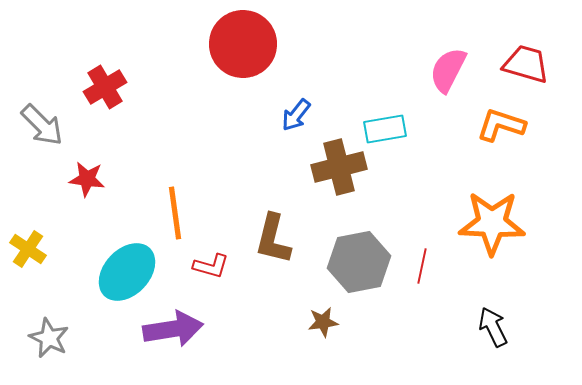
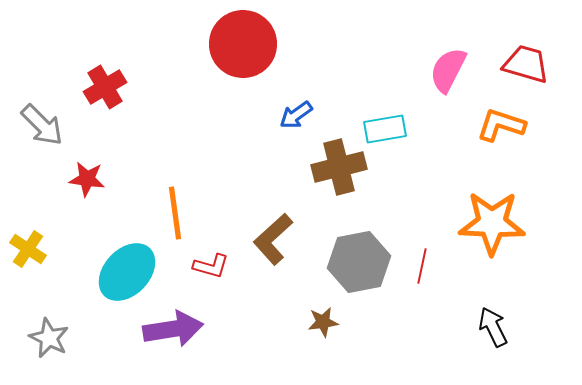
blue arrow: rotated 16 degrees clockwise
brown L-shape: rotated 34 degrees clockwise
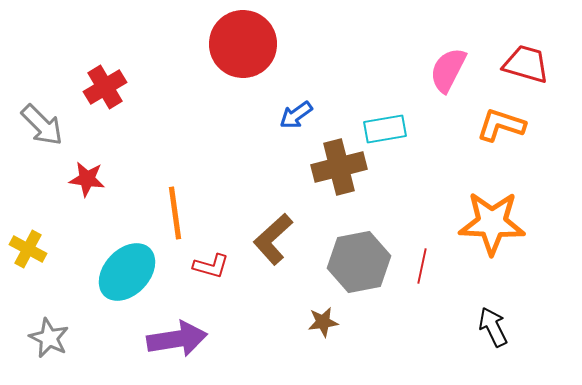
yellow cross: rotated 6 degrees counterclockwise
purple arrow: moved 4 px right, 10 px down
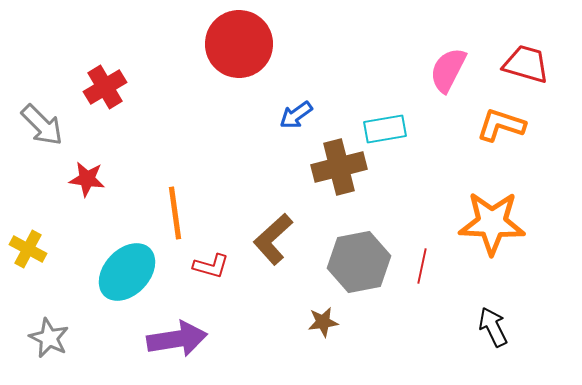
red circle: moved 4 px left
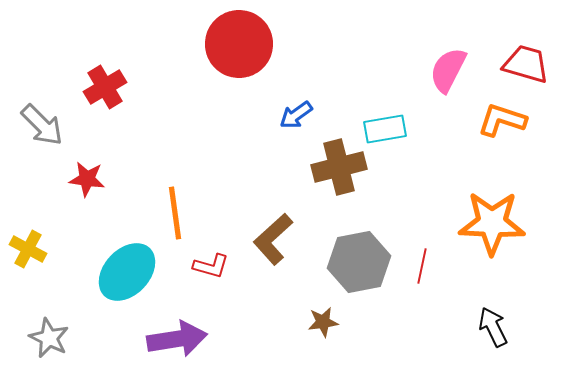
orange L-shape: moved 1 px right, 5 px up
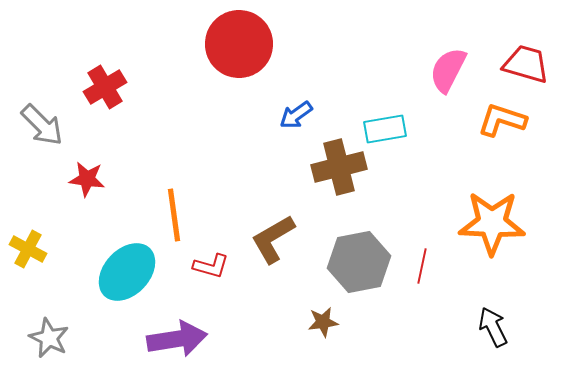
orange line: moved 1 px left, 2 px down
brown L-shape: rotated 12 degrees clockwise
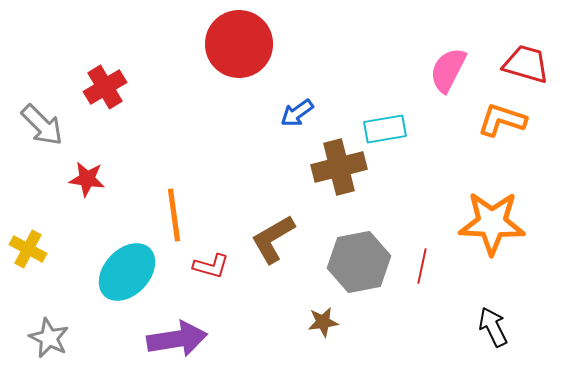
blue arrow: moved 1 px right, 2 px up
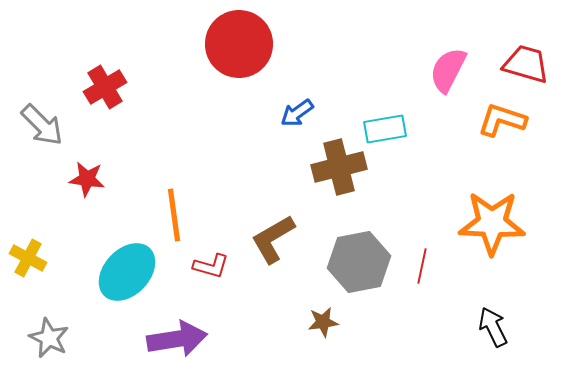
yellow cross: moved 9 px down
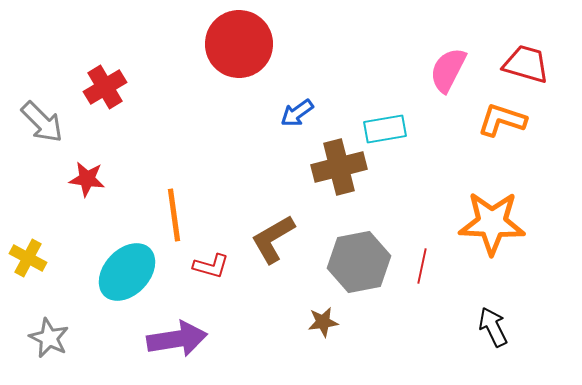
gray arrow: moved 3 px up
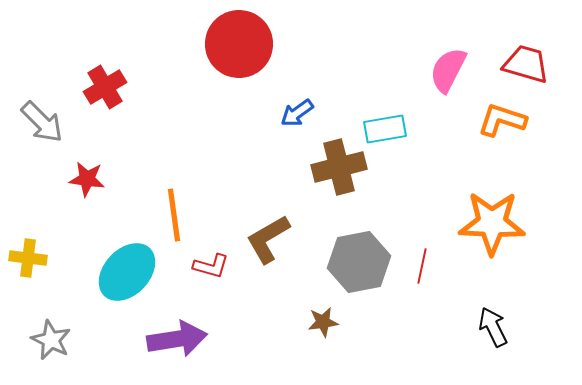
brown L-shape: moved 5 px left
yellow cross: rotated 21 degrees counterclockwise
gray star: moved 2 px right, 2 px down
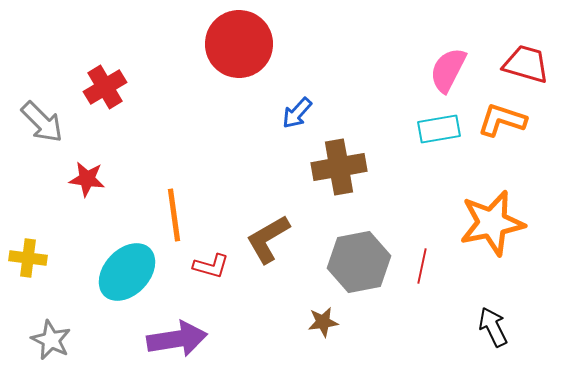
blue arrow: rotated 12 degrees counterclockwise
cyan rectangle: moved 54 px right
brown cross: rotated 4 degrees clockwise
orange star: rotated 14 degrees counterclockwise
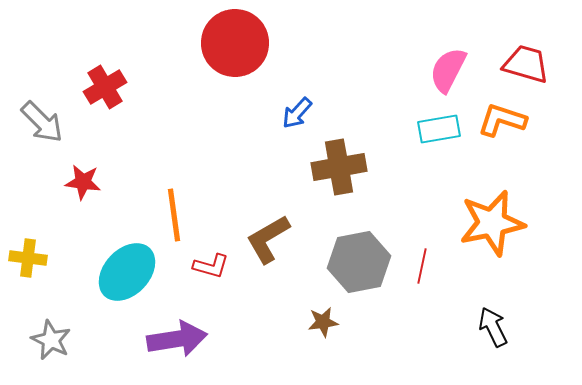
red circle: moved 4 px left, 1 px up
red star: moved 4 px left, 3 px down
